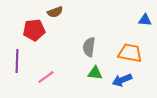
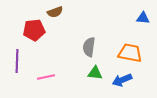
blue triangle: moved 2 px left, 2 px up
pink line: rotated 24 degrees clockwise
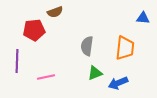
gray semicircle: moved 2 px left, 1 px up
orange trapezoid: moved 5 px left, 5 px up; rotated 85 degrees clockwise
green triangle: rotated 28 degrees counterclockwise
blue arrow: moved 4 px left, 3 px down
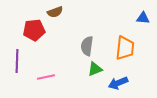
green triangle: moved 4 px up
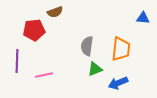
orange trapezoid: moved 4 px left, 1 px down
pink line: moved 2 px left, 2 px up
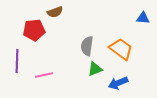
orange trapezoid: rotated 60 degrees counterclockwise
